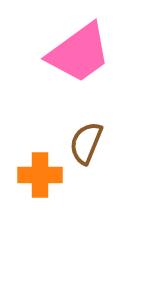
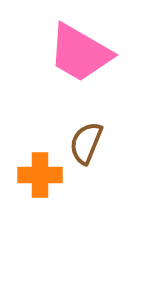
pink trapezoid: moved 1 px right; rotated 66 degrees clockwise
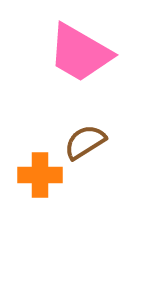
brown semicircle: moved 1 px left, 1 px up; rotated 36 degrees clockwise
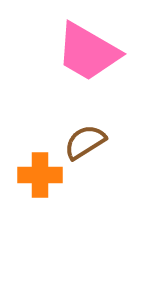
pink trapezoid: moved 8 px right, 1 px up
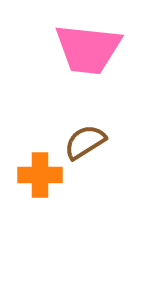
pink trapezoid: moved 3 px up; rotated 24 degrees counterclockwise
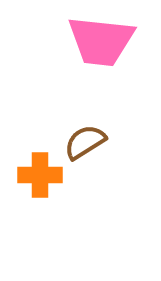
pink trapezoid: moved 13 px right, 8 px up
